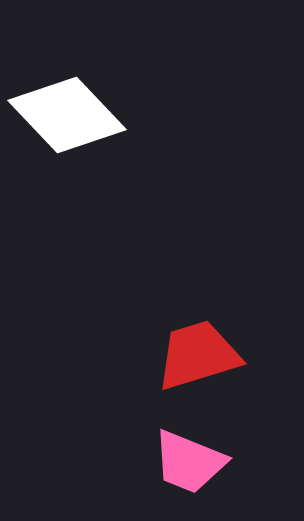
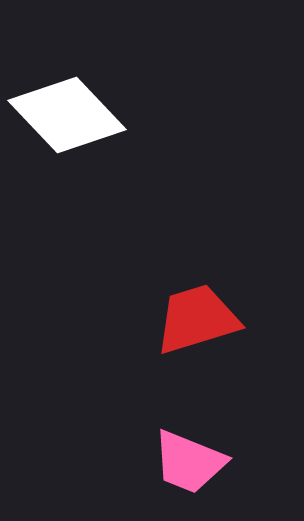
red trapezoid: moved 1 px left, 36 px up
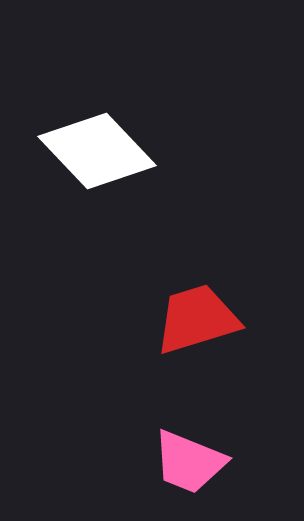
white diamond: moved 30 px right, 36 px down
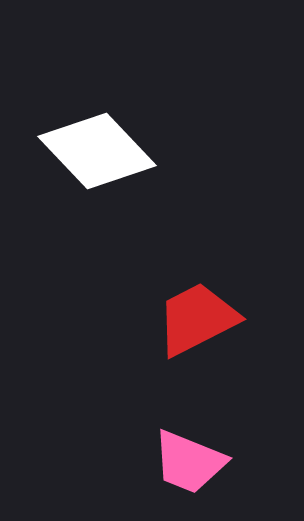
red trapezoid: rotated 10 degrees counterclockwise
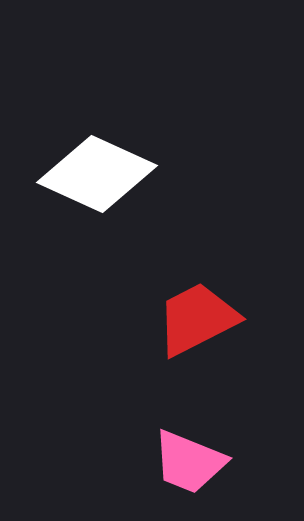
white diamond: moved 23 px down; rotated 22 degrees counterclockwise
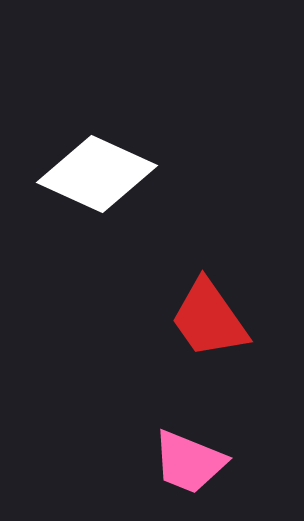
red trapezoid: moved 12 px right; rotated 98 degrees counterclockwise
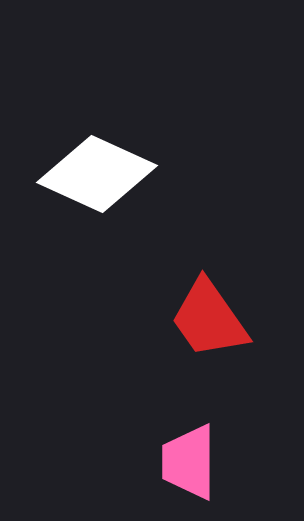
pink trapezoid: rotated 68 degrees clockwise
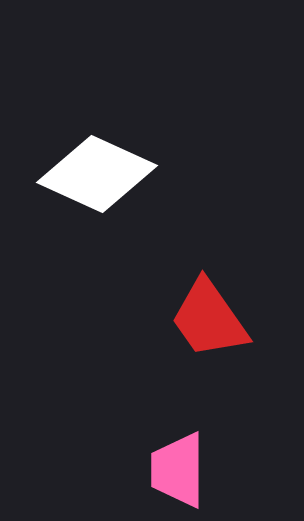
pink trapezoid: moved 11 px left, 8 px down
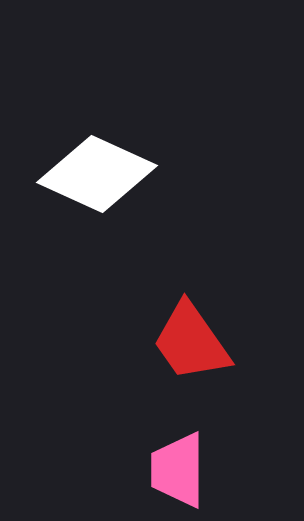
red trapezoid: moved 18 px left, 23 px down
